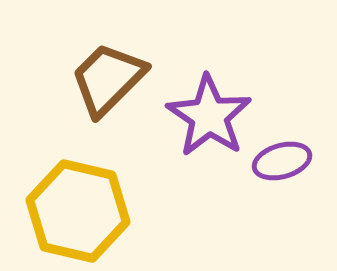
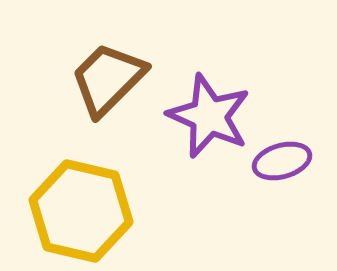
purple star: rotated 10 degrees counterclockwise
yellow hexagon: moved 3 px right
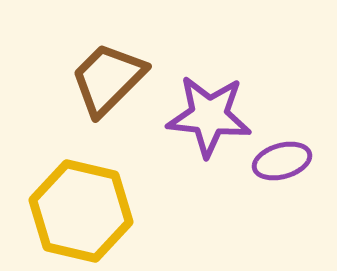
purple star: rotated 18 degrees counterclockwise
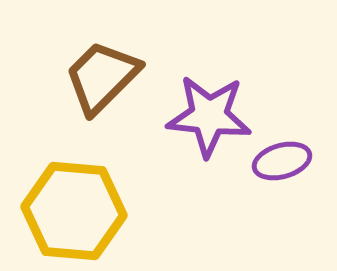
brown trapezoid: moved 6 px left, 2 px up
yellow hexagon: moved 7 px left; rotated 8 degrees counterclockwise
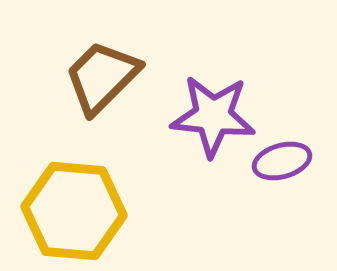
purple star: moved 4 px right
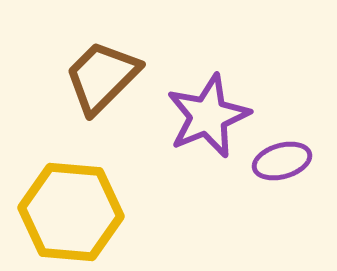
purple star: moved 5 px left; rotated 28 degrees counterclockwise
yellow hexagon: moved 3 px left, 1 px down
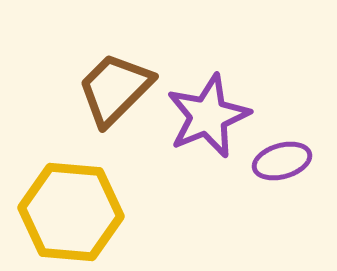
brown trapezoid: moved 13 px right, 12 px down
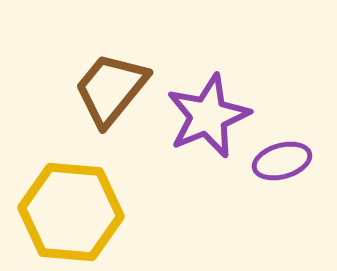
brown trapezoid: moved 4 px left; rotated 6 degrees counterclockwise
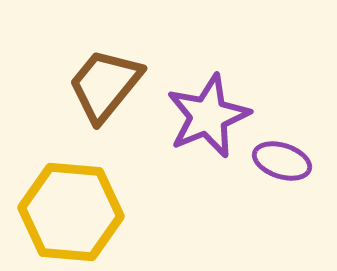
brown trapezoid: moved 6 px left, 4 px up
purple ellipse: rotated 34 degrees clockwise
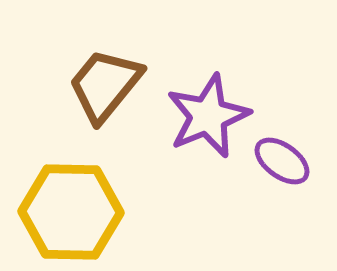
purple ellipse: rotated 18 degrees clockwise
yellow hexagon: rotated 4 degrees counterclockwise
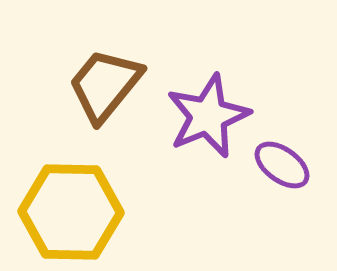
purple ellipse: moved 4 px down
